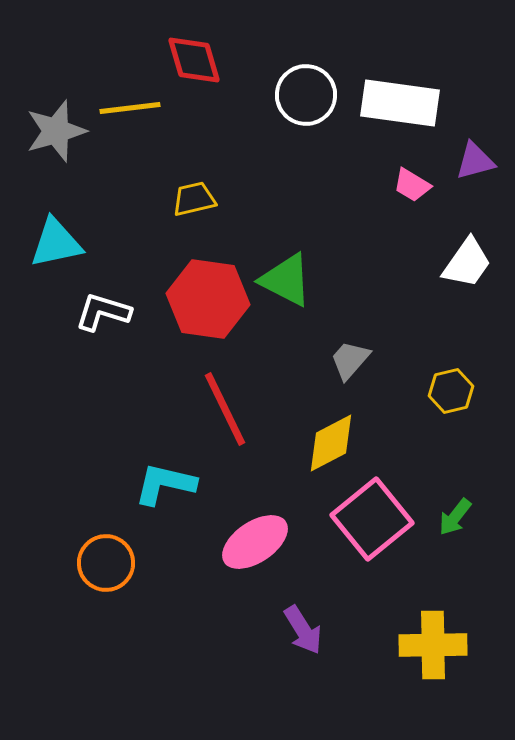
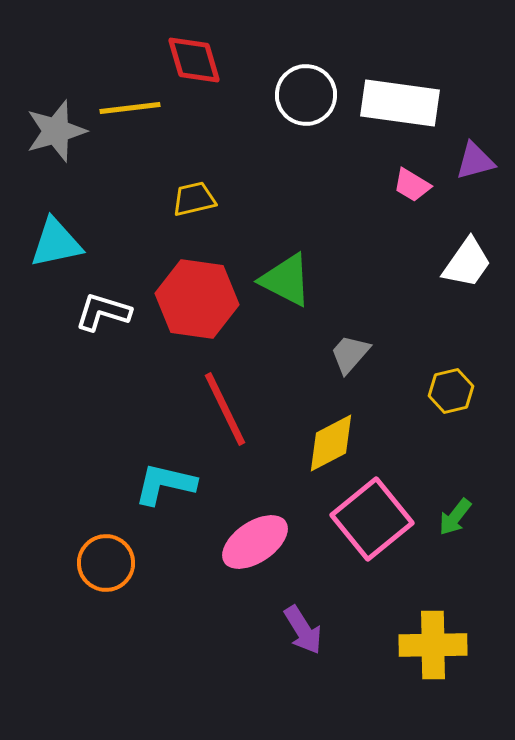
red hexagon: moved 11 px left
gray trapezoid: moved 6 px up
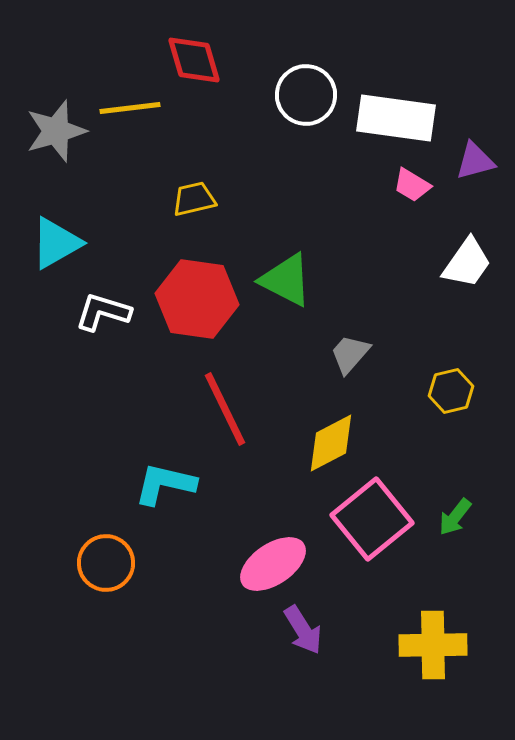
white rectangle: moved 4 px left, 15 px down
cyan triangle: rotated 18 degrees counterclockwise
pink ellipse: moved 18 px right, 22 px down
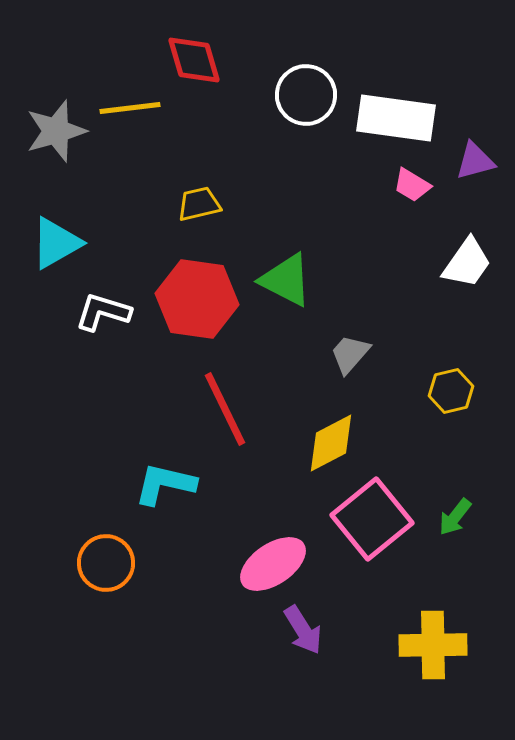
yellow trapezoid: moved 5 px right, 5 px down
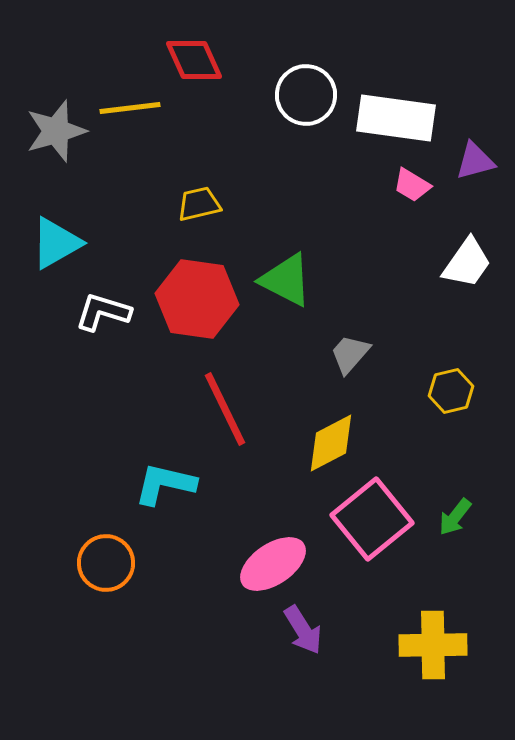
red diamond: rotated 8 degrees counterclockwise
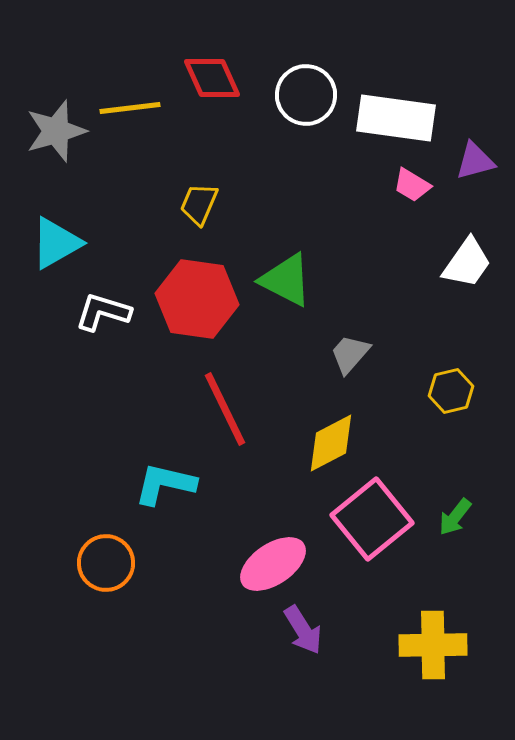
red diamond: moved 18 px right, 18 px down
yellow trapezoid: rotated 54 degrees counterclockwise
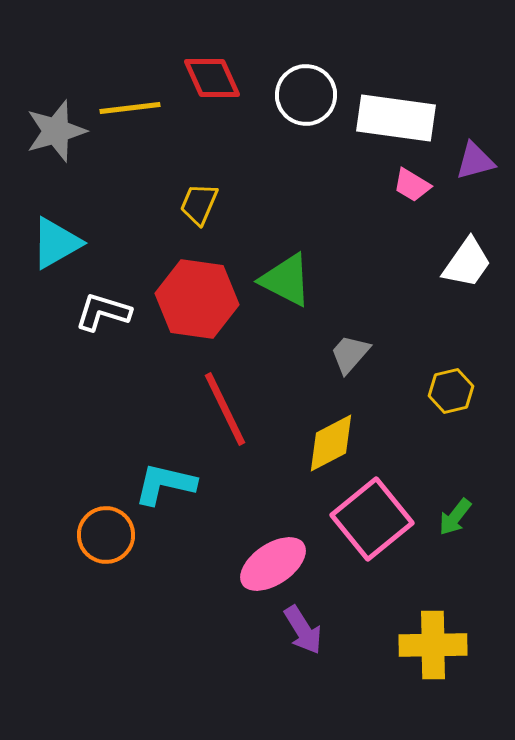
orange circle: moved 28 px up
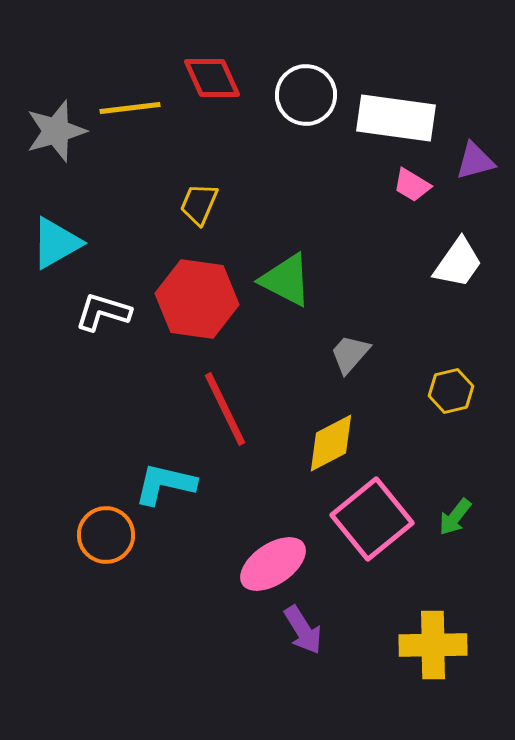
white trapezoid: moved 9 px left
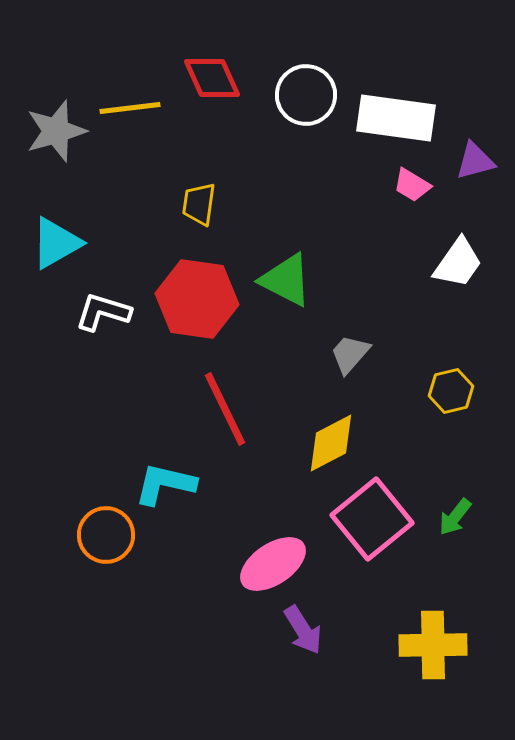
yellow trapezoid: rotated 15 degrees counterclockwise
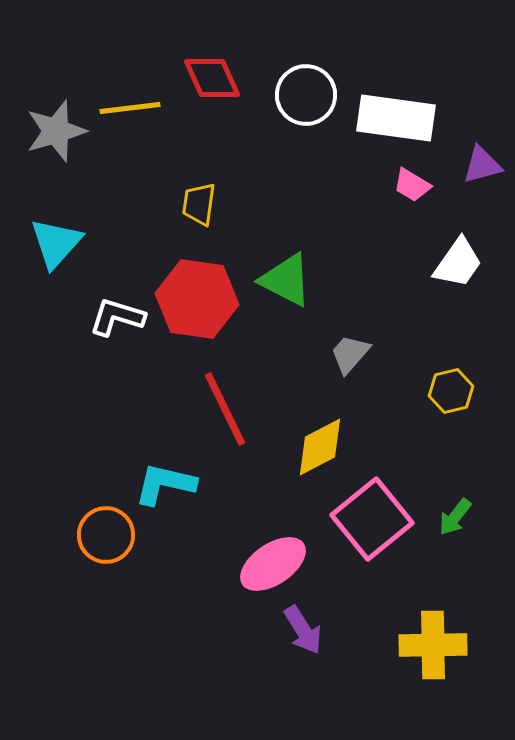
purple triangle: moved 7 px right, 4 px down
cyan triangle: rotated 18 degrees counterclockwise
white L-shape: moved 14 px right, 5 px down
yellow diamond: moved 11 px left, 4 px down
